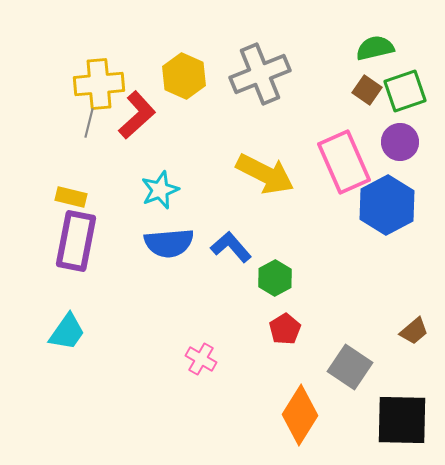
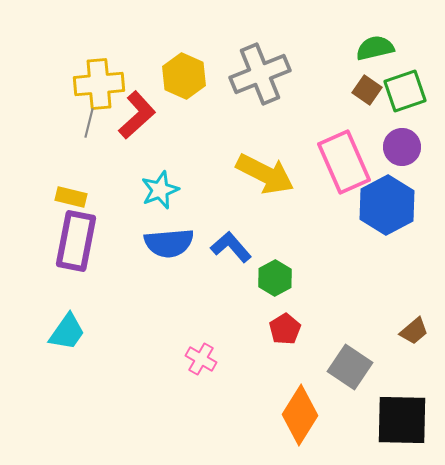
purple circle: moved 2 px right, 5 px down
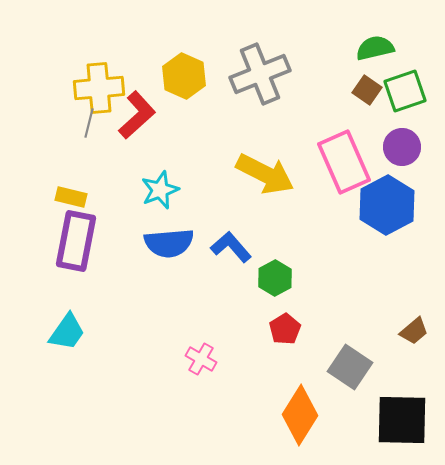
yellow cross: moved 4 px down
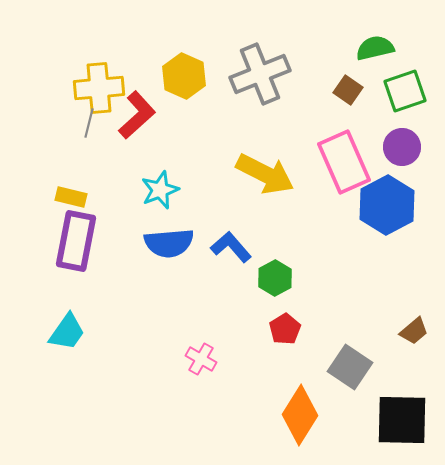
brown square: moved 19 px left
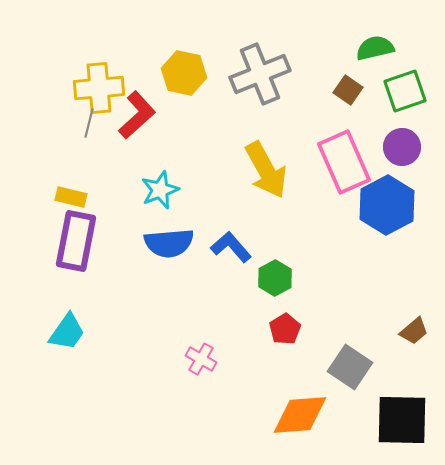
yellow hexagon: moved 3 px up; rotated 12 degrees counterclockwise
yellow arrow: moved 1 px right, 4 px up; rotated 34 degrees clockwise
orange diamond: rotated 54 degrees clockwise
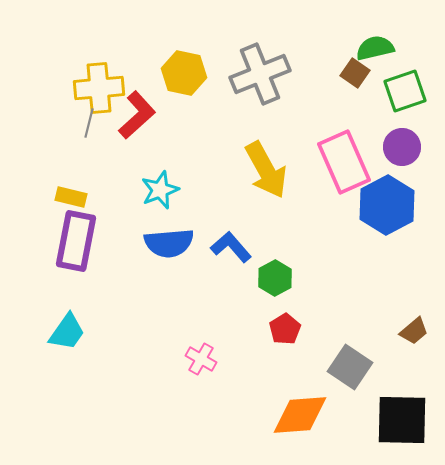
brown square: moved 7 px right, 17 px up
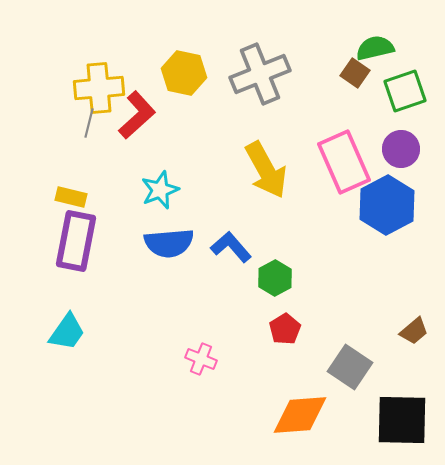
purple circle: moved 1 px left, 2 px down
pink cross: rotated 8 degrees counterclockwise
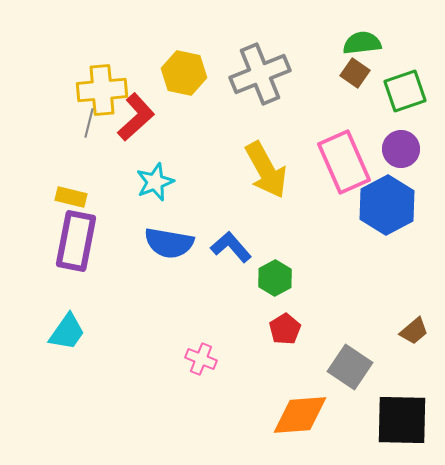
green semicircle: moved 13 px left, 5 px up; rotated 6 degrees clockwise
yellow cross: moved 3 px right, 2 px down
red L-shape: moved 1 px left, 2 px down
cyan star: moved 5 px left, 8 px up
blue semicircle: rotated 15 degrees clockwise
